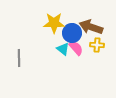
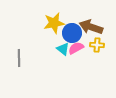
yellow star: rotated 10 degrees counterclockwise
pink semicircle: rotated 77 degrees counterclockwise
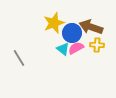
yellow star: rotated 10 degrees counterclockwise
gray line: rotated 30 degrees counterclockwise
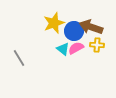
blue circle: moved 2 px right, 2 px up
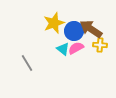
brown arrow: moved 2 px down; rotated 15 degrees clockwise
yellow cross: moved 3 px right
gray line: moved 8 px right, 5 px down
